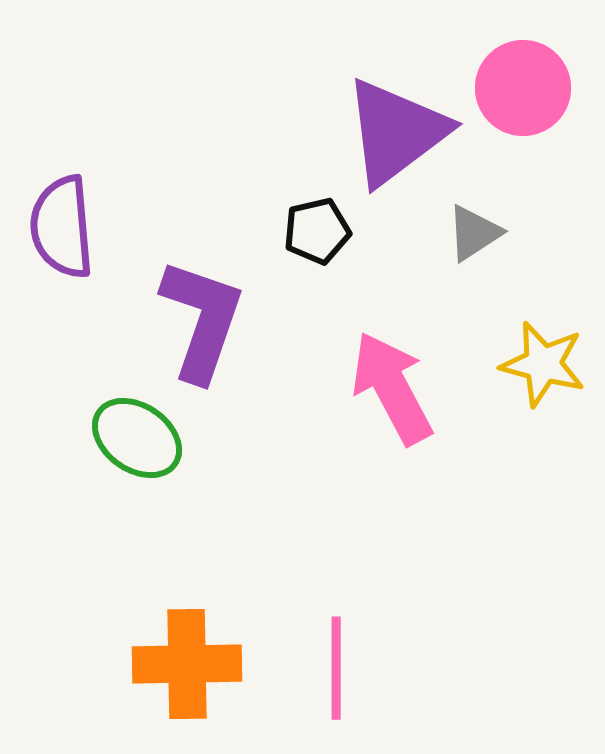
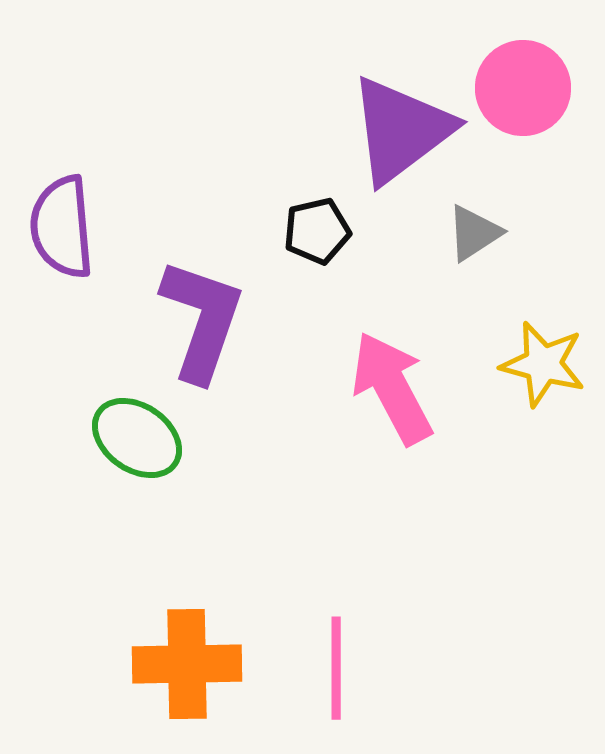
purple triangle: moved 5 px right, 2 px up
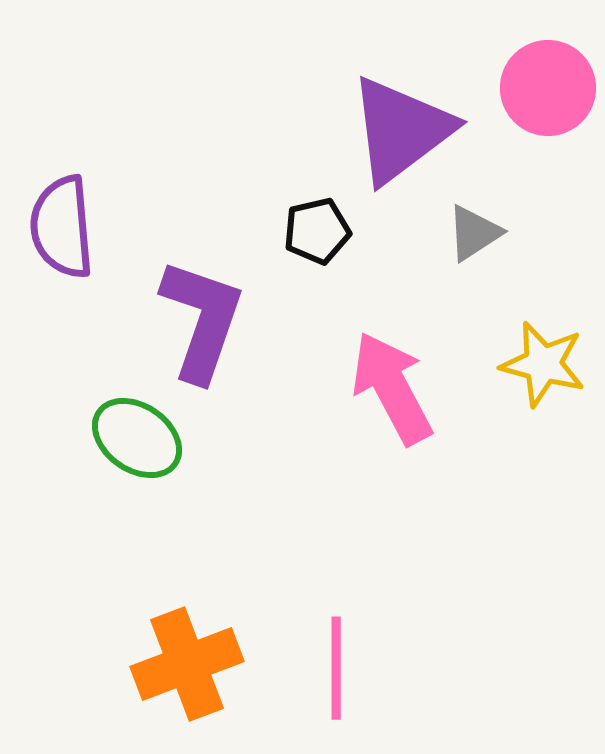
pink circle: moved 25 px right
orange cross: rotated 20 degrees counterclockwise
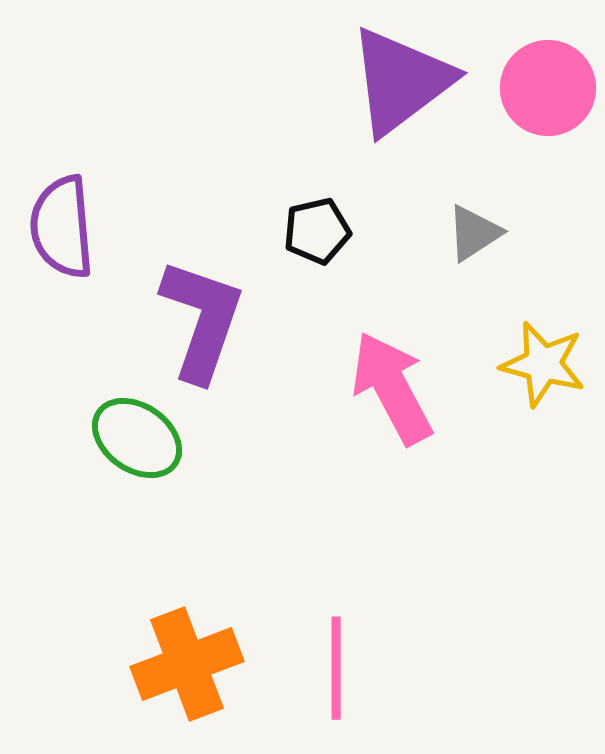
purple triangle: moved 49 px up
